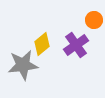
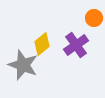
orange circle: moved 2 px up
gray star: rotated 28 degrees clockwise
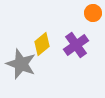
orange circle: moved 1 px left, 5 px up
gray star: moved 2 px left, 1 px up
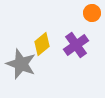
orange circle: moved 1 px left
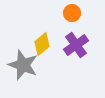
orange circle: moved 20 px left
gray star: moved 2 px right, 1 px down
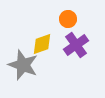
orange circle: moved 4 px left, 6 px down
yellow diamond: rotated 20 degrees clockwise
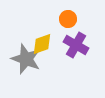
purple cross: rotated 25 degrees counterclockwise
gray star: moved 3 px right, 6 px up
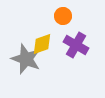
orange circle: moved 5 px left, 3 px up
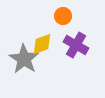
gray star: moved 2 px left; rotated 12 degrees clockwise
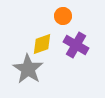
gray star: moved 4 px right, 10 px down
